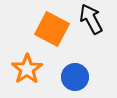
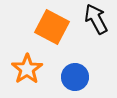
black arrow: moved 5 px right
orange square: moved 2 px up
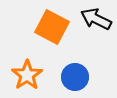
black arrow: rotated 36 degrees counterclockwise
orange star: moved 6 px down
